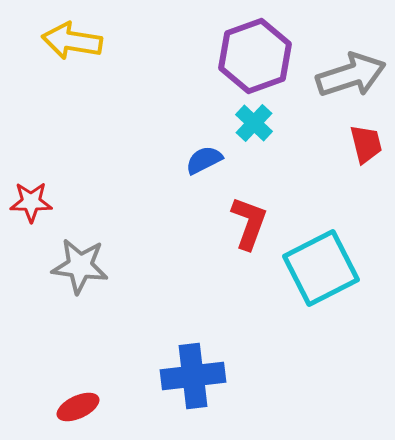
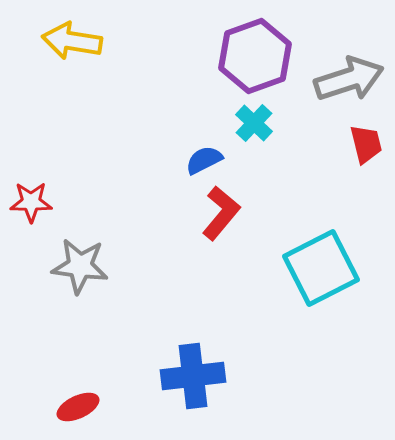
gray arrow: moved 2 px left, 4 px down
red L-shape: moved 28 px left, 10 px up; rotated 20 degrees clockwise
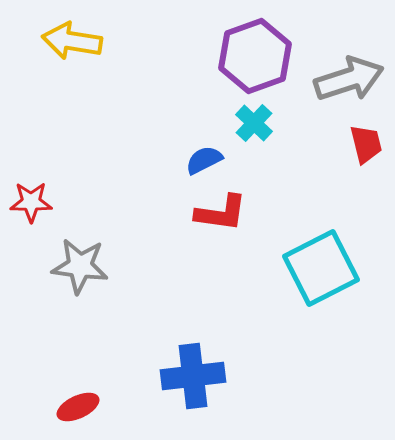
red L-shape: rotated 58 degrees clockwise
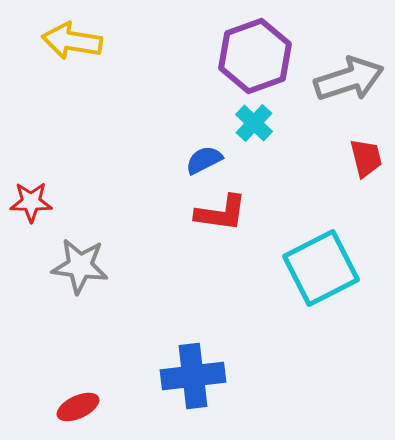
red trapezoid: moved 14 px down
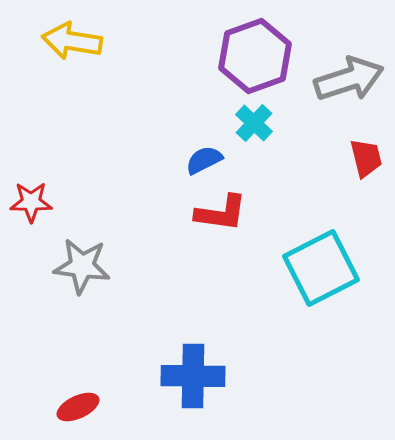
gray star: moved 2 px right
blue cross: rotated 8 degrees clockwise
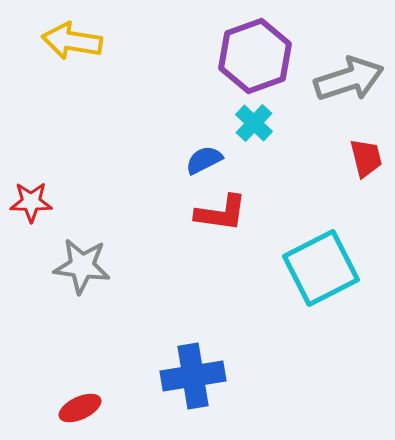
blue cross: rotated 10 degrees counterclockwise
red ellipse: moved 2 px right, 1 px down
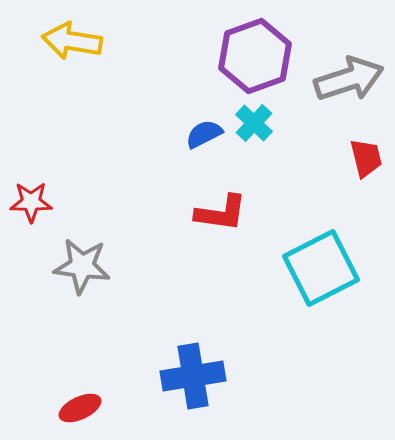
blue semicircle: moved 26 px up
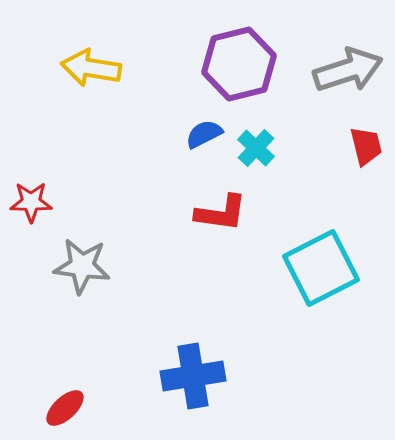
yellow arrow: moved 19 px right, 27 px down
purple hexagon: moved 16 px left, 8 px down; rotated 6 degrees clockwise
gray arrow: moved 1 px left, 9 px up
cyan cross: moved 2 px right, 25 px down
red trapezoid: moved 12 px up
red ellipse: moved 15 px left; rotated 18 degrees counterclockwise
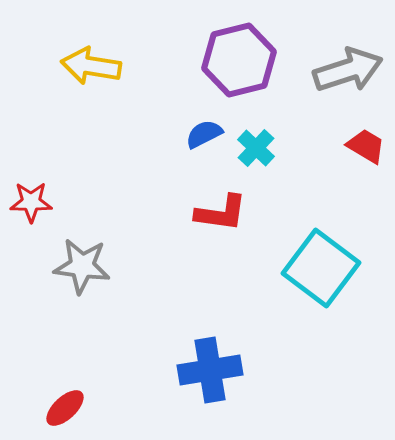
purple hexagon: moved 4 px up
yellow arrow: moved 2 px up
red trapezoid: rotated 45 degrees counterclockwise
cyan square: rotated 26 degrees counterclockwise
blue cross: moved 17 px right, 6 px up
